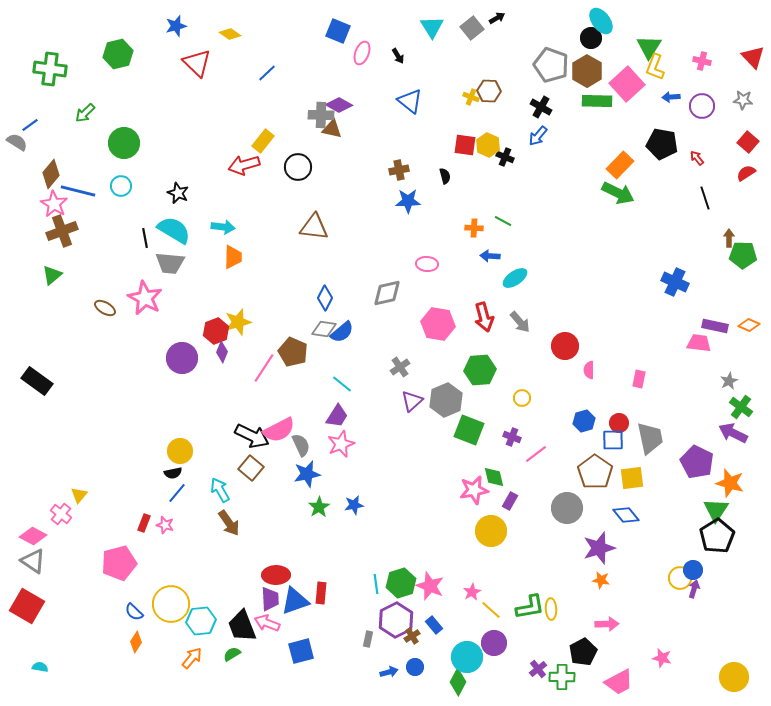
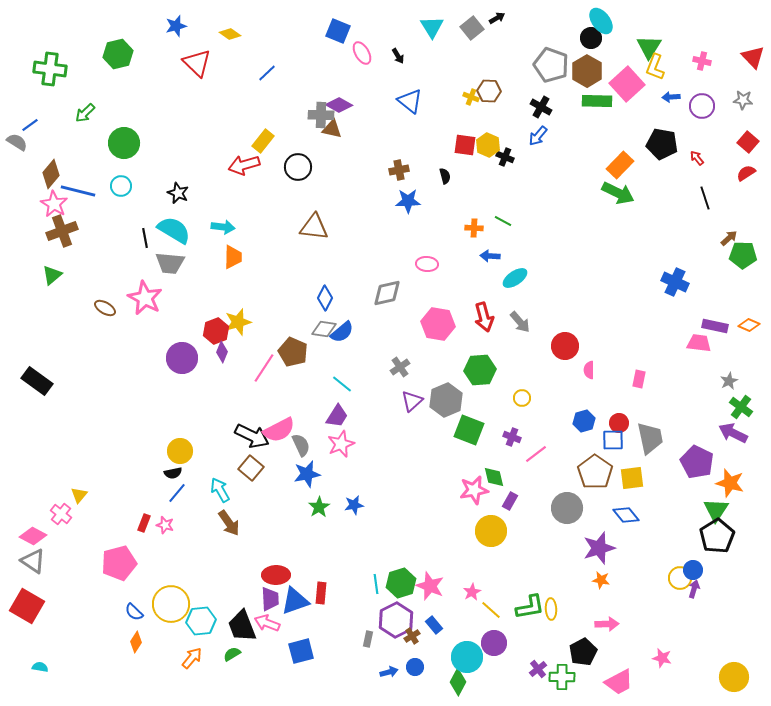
pink ellipse at (362, 53): rotated 50 degrees counterclockwise
brown arrow at (729, 238): rotated 48 degrees clockwise
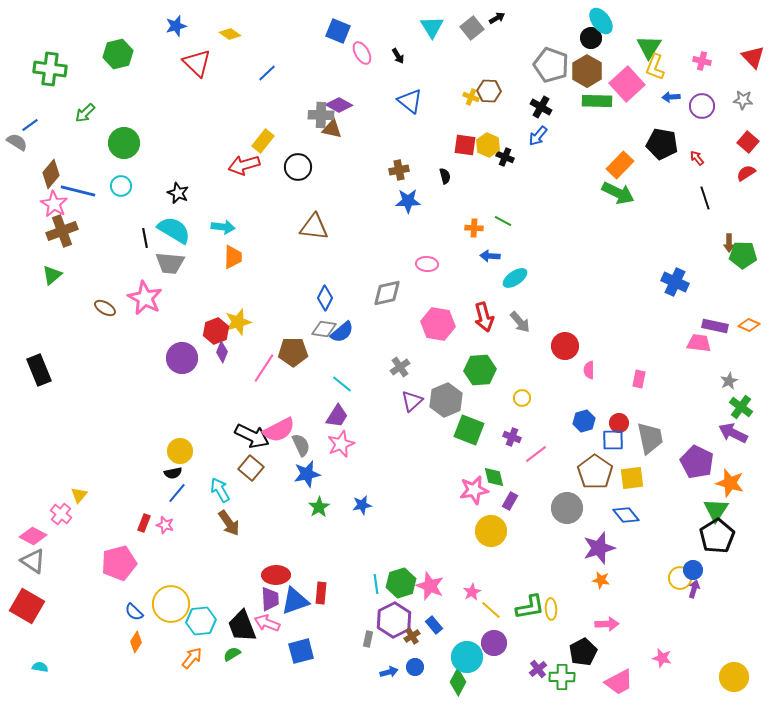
brown arrow at (729, 238): moved 5 px down; rotated 132 degrees clockwise
brown pentagon at (293, 352): rotated 24 degrees counterclockwise
black rectangle at (37, 381): moved 2 px right, 11 px up; rotated 32 degrees clockwise
blue star at (354, 505): moved 8 px right
purple hexagon at (396, 620): moved 2 px left
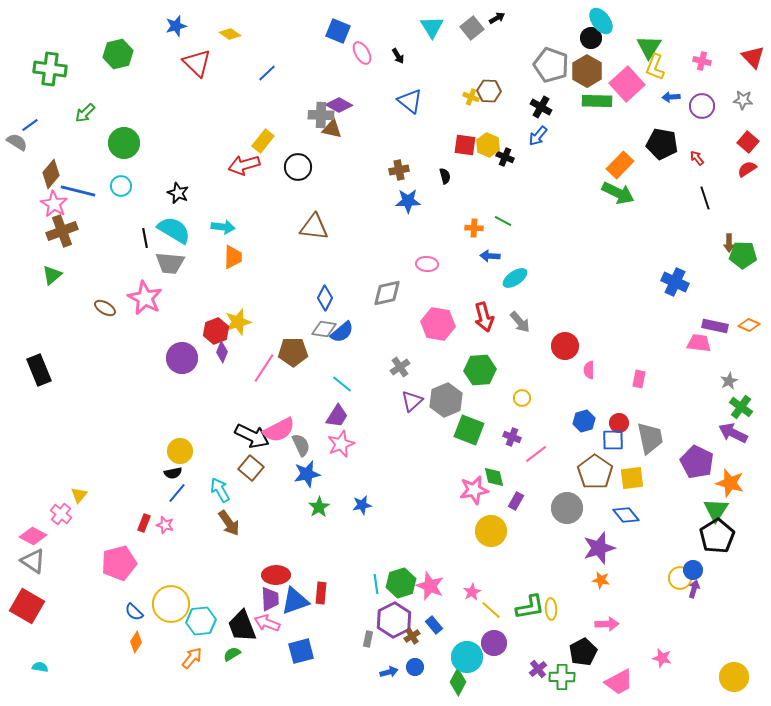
red semicircle at (746, 173): moved 1 px right, 4 px up
purple rectangle at (510, 501): moved 6 px right
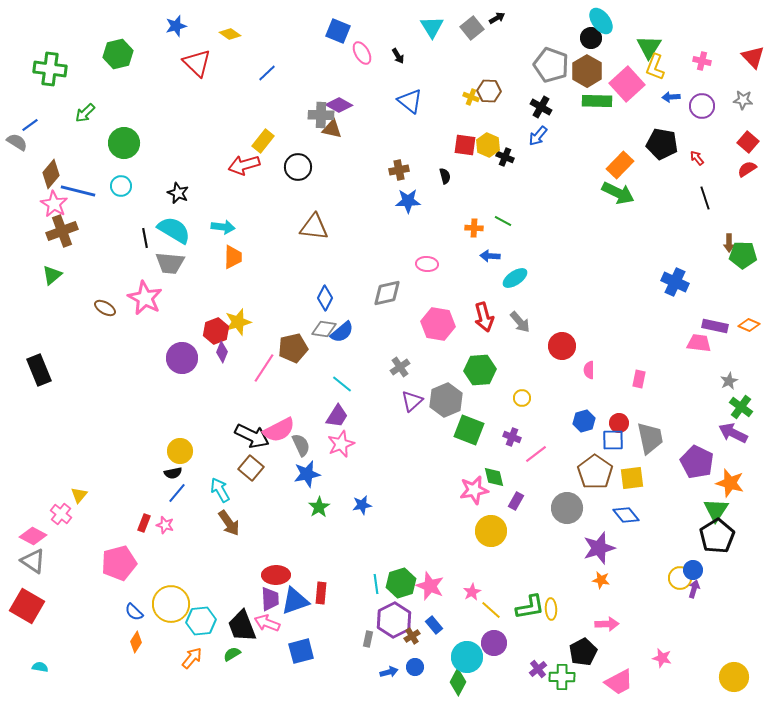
red circle at (565, 346): moved 3 px left
brown pentagon at (293, 352): moved 4 px up; rotated 12 degrees counterclockwise
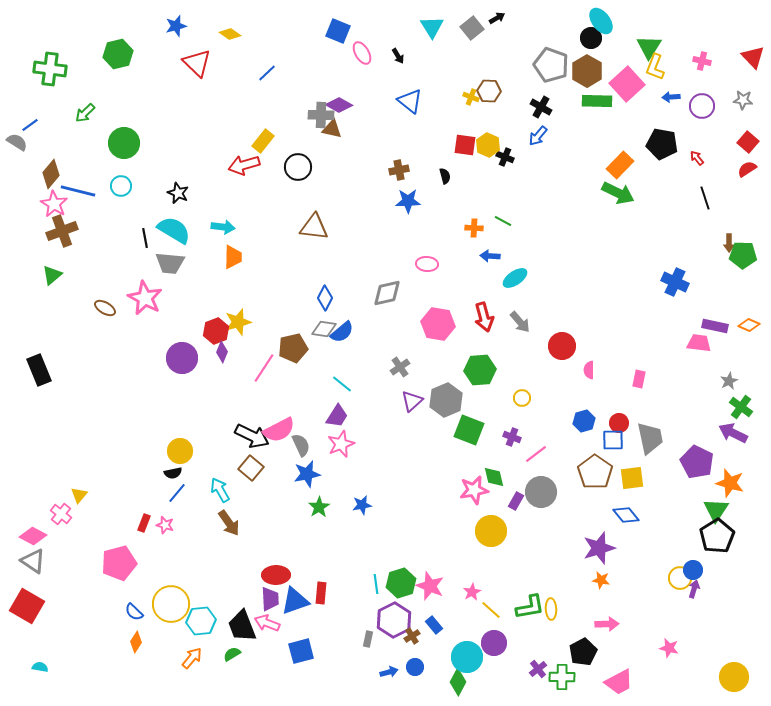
gray circle at (567, 508): moved 26 px left, 16 px up
pink star at (662, 658): moved 7 px right, 10 px up
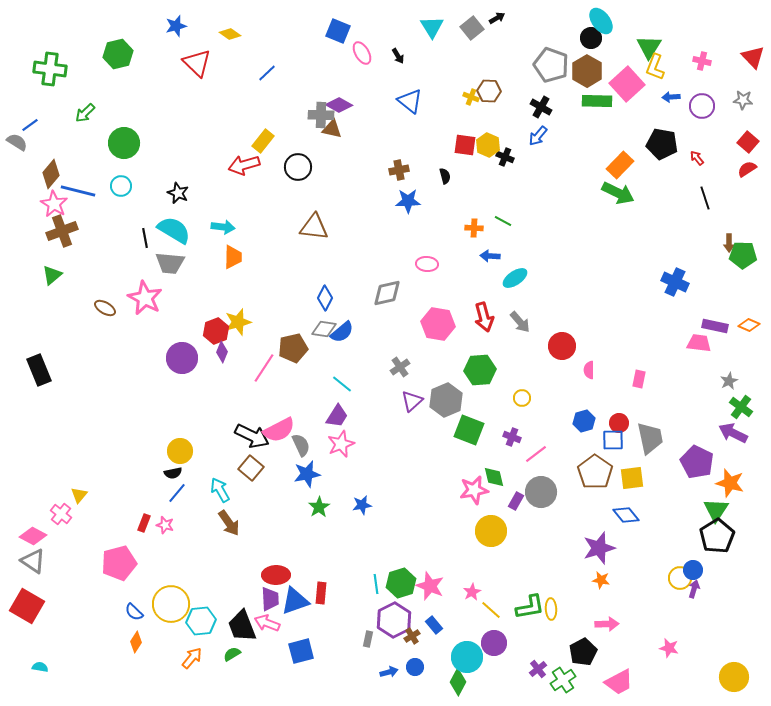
green cross at (562, 677): moved 1 px right, 3 px down; rotated 35 degrees counterclockwise
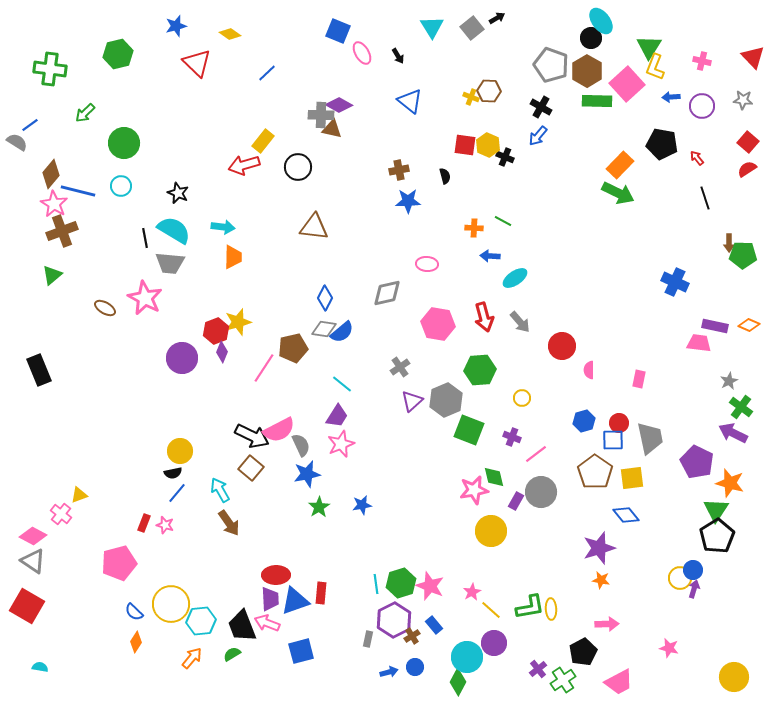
yellow triangle at (79, 495): rotated 30 degrees clockwise
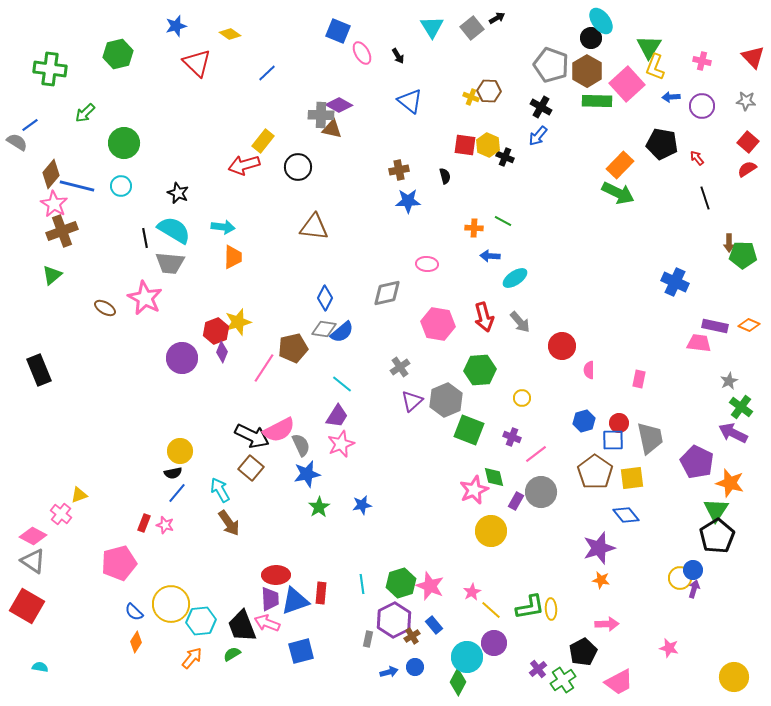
gray star at (743, 100): moved 3 px right, 1 px down
blue line at (78, 191): moved 1 px left, 5 px up
pink star at (474, 490): rotated 12 degrees counterclockwise
cyan line at (376, 584): moved 14 px left
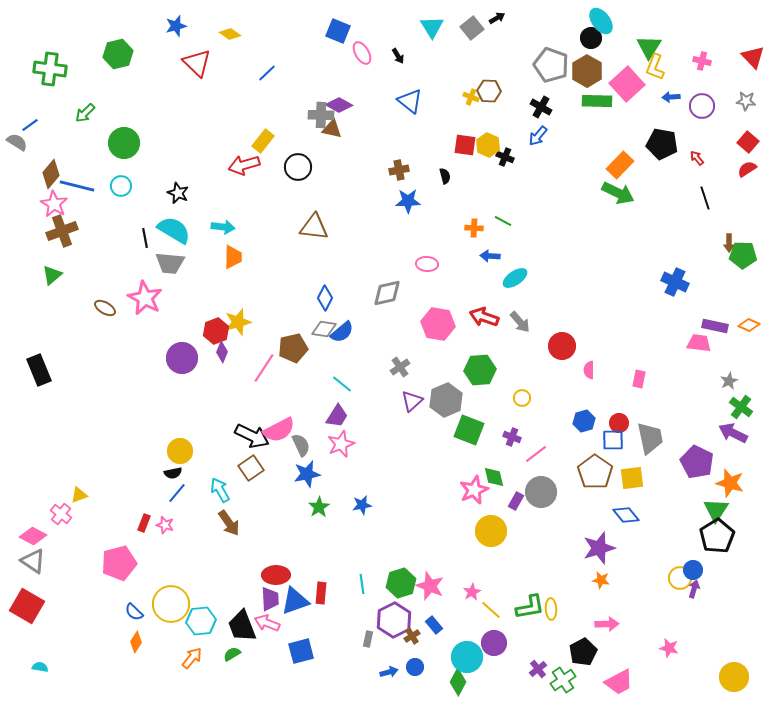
red arrow at (484, 317): rotated 124 degrees clockwise
brown square at (251, 468): rotated 15 degrees clockwise
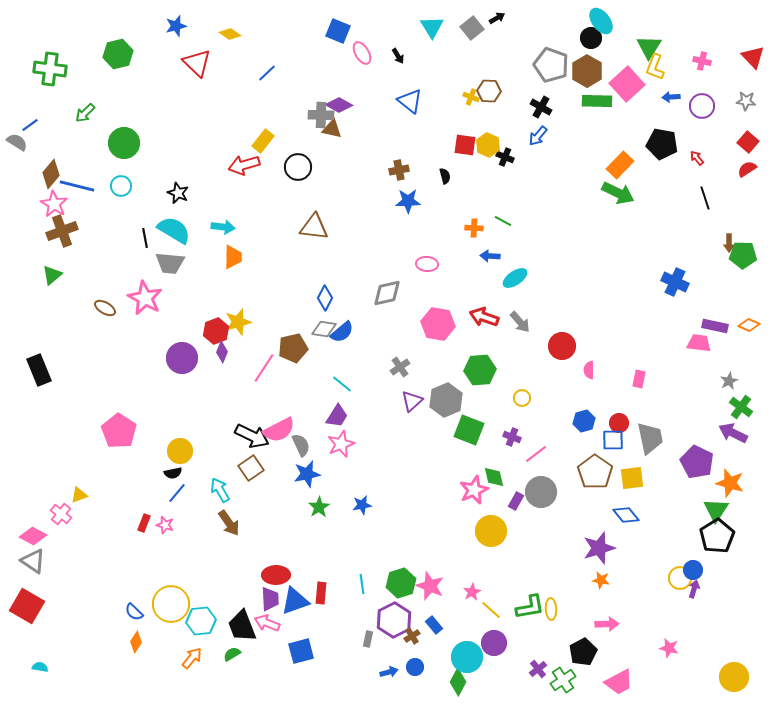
pink pentagon at (119, 563): moved 132 px up; rotated 24 degrees counterclockwise
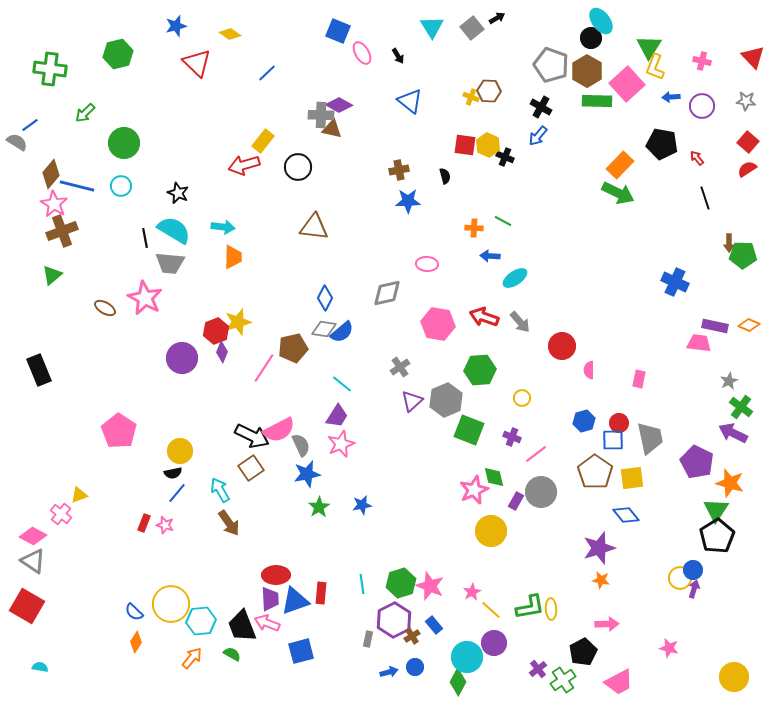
green semicircle at (232, 654): rotated 60 degrees clockwise
